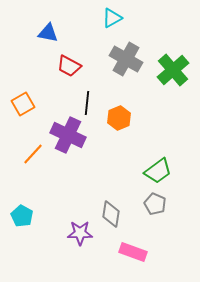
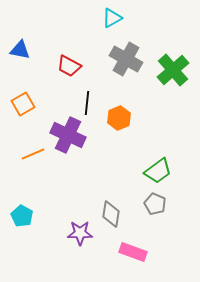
blue triangle: moved 28 px left, 17 px down
orange line: rotated 25 degrees clockwise
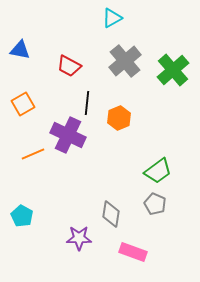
gray cross: moved 1 px left, 2 px down; rotated 20 degrees clockwise
purple star: moved 1 px left, 5 px down
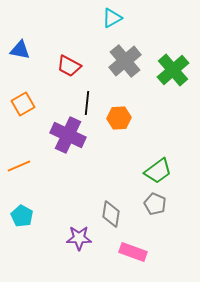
orange hexagon: rotated 20 degrees clockwise
orange line: moved 14 px left, 12 px down
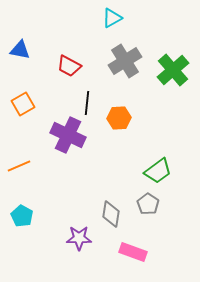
gray cross: rotated 8 degrees clockwise
gray pentagon: moved 7 px left; rotated 10 degrees clockwise
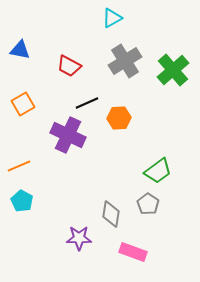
black line: rotated 60 degrees clockwise
cyan pentagon: moved 15 px up
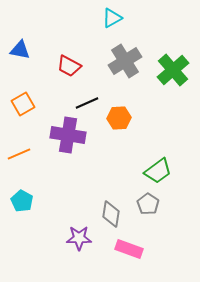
purple cross: rotated 16 degrees counterclockwise
orange line: moved 12 px up
pink rectangle: moved 4 px left, 3 px up
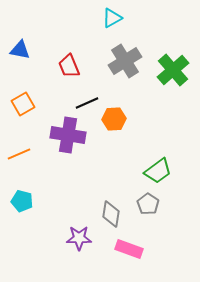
red trapezoid: rotated 40 degrees clockwise
orange hexagon: moved 5 px left, 1 px down
cyan pentagon: rotated 15 degrees counterclockwise
